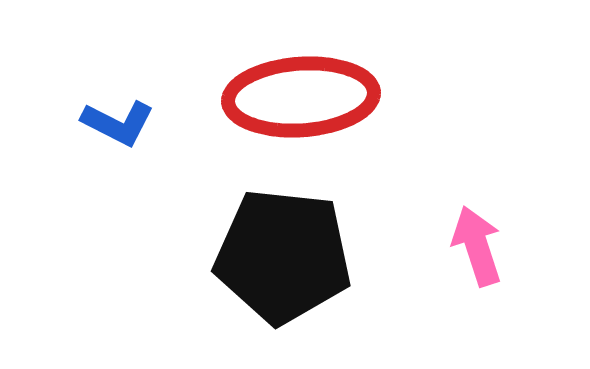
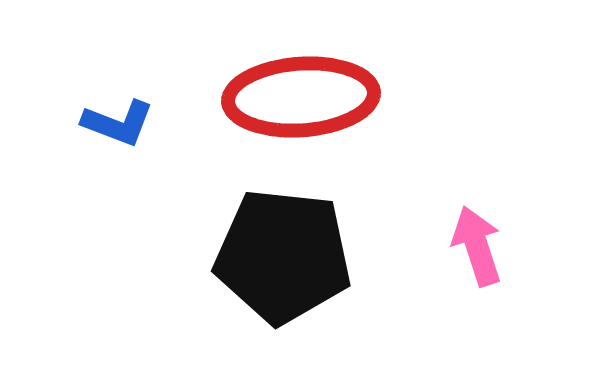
blue L-shape: rotated 6 degrees counterclockwise
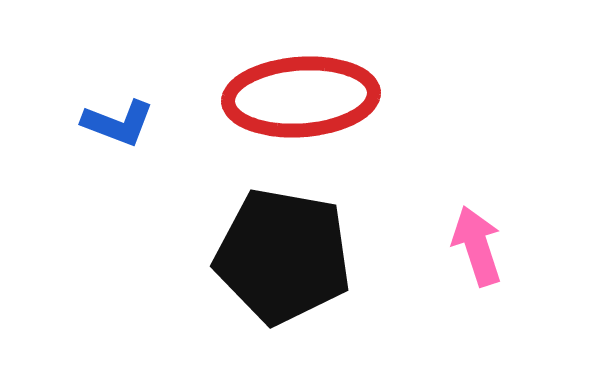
black pentagon: rotated 4 degrees clockwise
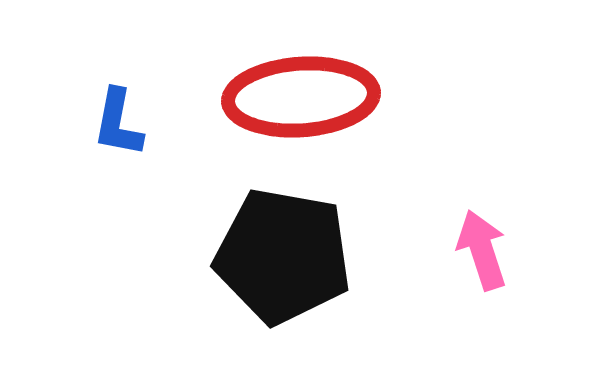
blue L-shape: rotated 80 degrees clockwise
pink arrow: moved 5 px right, 4 px down
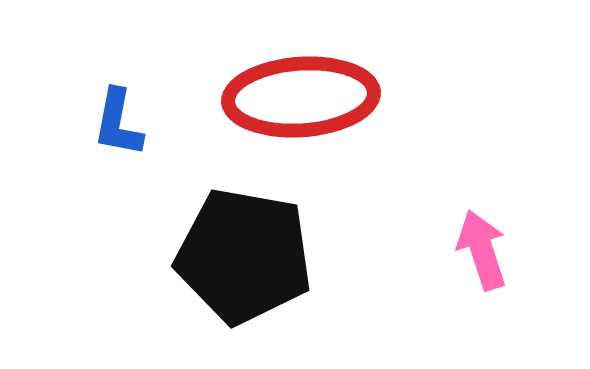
black pentagon: moved 39 px left
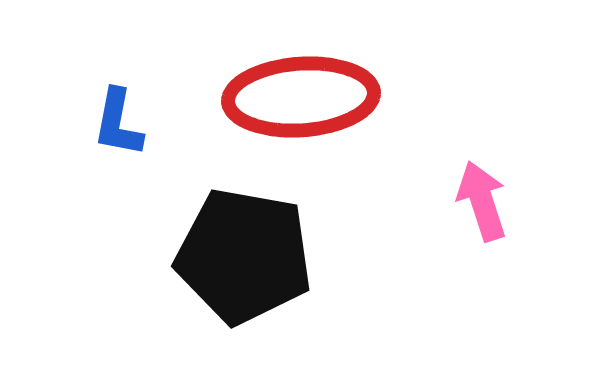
pink arrow: moved 49 px up
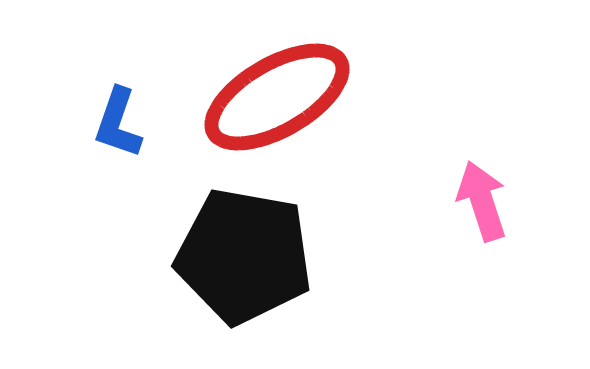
red ellipse: moved 24 px left; rotated 26 degrees counterclockwise
blue L-shape: rotated 8 degrees clockwise
